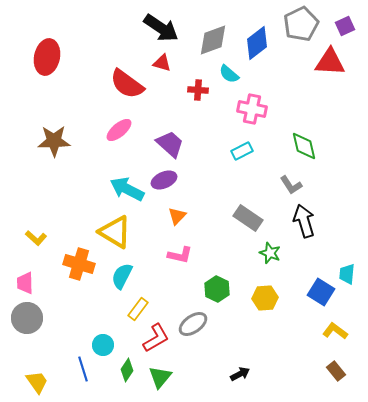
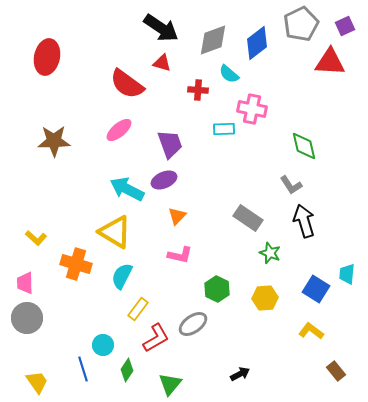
purple trapezoid at (170, 144): rotated 28 degrees clockwise
cyan rectangle at (242, 151): moved 18 px left, 22 px up; rotated 25 degrees clockwise
orange cross at (79, 264): moved 3 px left
blue square at (321, 292): moved 5 px left, 3 px up
yellow L-shape at (335, 331): moved 24 px left
green triangle at (160, 377): moved 10 px right, 7 px down
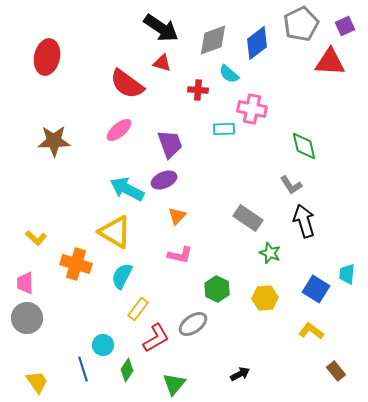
green triangle at (170, 384): moved 4 px right
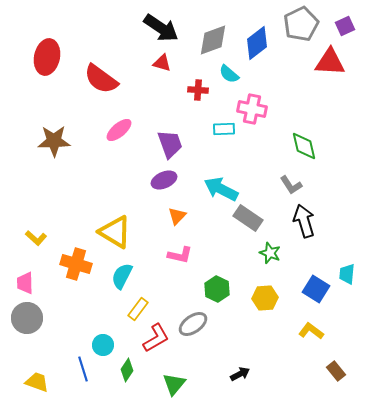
red semicircle at (127, 84): moved 26 px left, 5 px up
cyan arrow at (127, 189): moved 94 px right
yellow trapezoid at (37, 382): rotated 35 degrees counterclockwise
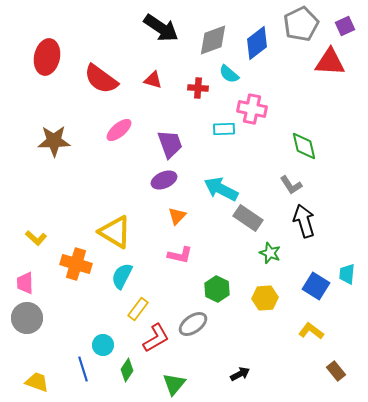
red triangle at (162, 63): moved 9 px left, 17 px down
red cross at (198, 90): moved 2 px up
blue square at (316, 289): moved 3 px up
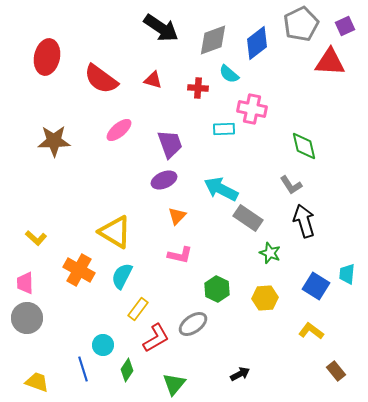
orange cross at (76, 264): moved 3 px right, 6 px down; rotated 12 degrees clockwise
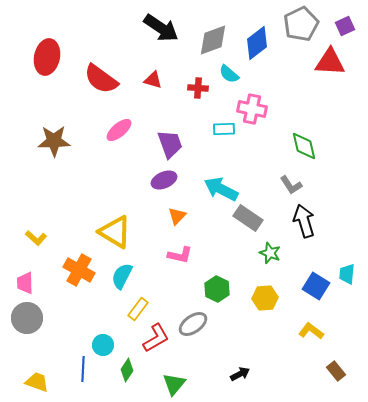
blue line at (83, 369): rotated 20 degrees clockwise
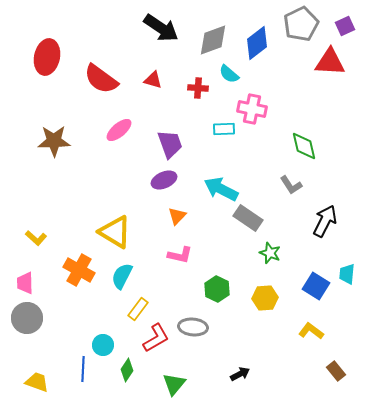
black arrow at (304, 221): moved 21 px right; rotated 44 degrees clockwise
gray ellipse at (193, 324): moved 3 px down; rotated 40 degrees clockwise
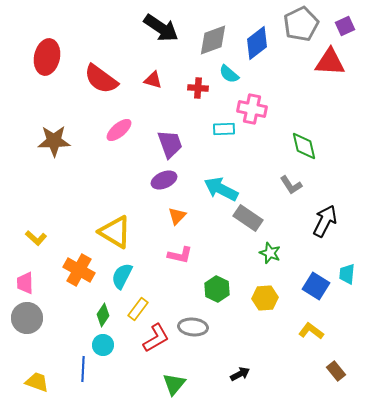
green diamond at (127, 370): moved 24 px left, 55 px up
